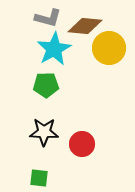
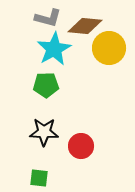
red circle: moved 1 px left, 2 px down
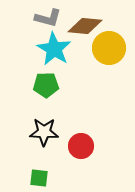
cyan star: rotated 12 degrees counterclockwise
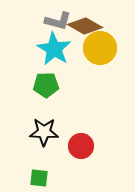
gray L-shape: moved 10 px right, 3 px down
brown diamond: rotated 24 degrees clockwise
yellow circle: moved 9 px left
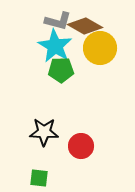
cyan star: moved 1 px right, 3 px up
green pentagon: moved 15 px right, 15 px up
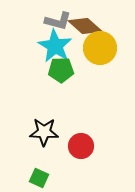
brown diamond: rotated 12 degrees clockwise
green square: rotated 18 degrees clockwise
